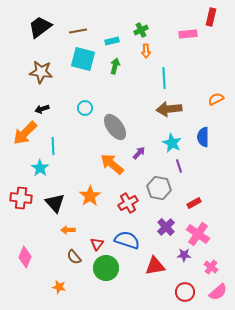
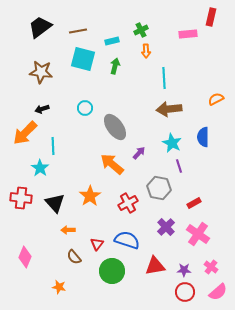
purple star at (184, 255): moved 15 px down
green circle at (106, 268): moved 6 px right, 3 px down
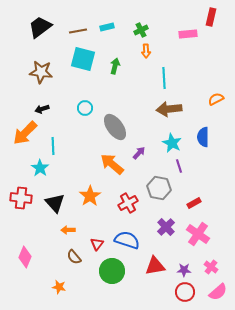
cyan rectangle at (112, 41): moved 5 px left, 14 px up
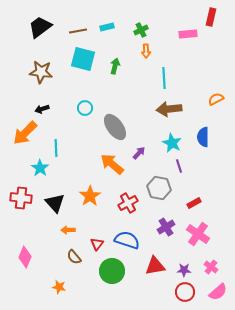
cyan line at (53, 146): moved 3 px right, 2 px down
purple cross at (166, 227): rotated 12 degrees clockwise
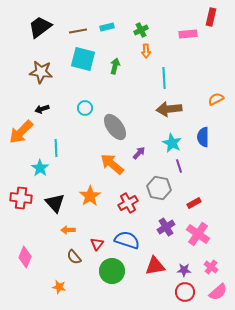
orange arrow at (25, 133): moved 4 px left, 1 px up
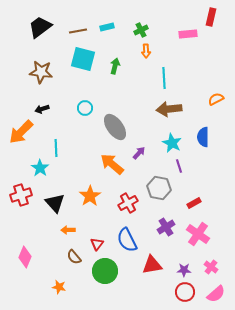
red cross at (21, 198): moved 3 px up; rotated 25 degrees counterclockwise
blue semicircle at (127, 240): rotated 135 degrees counterclockwise
red triangle at (155, 266): moved 3 px left, 1 px up
green circle at (112, 271): moved 7 px left
pink semicircle at (218, 292): moved 2 px left, 2 px down
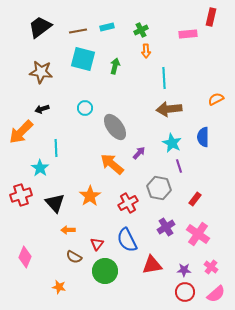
red rectangle at (194, 203): moved 1 px right, 4 px up; rotated 24 degrees counterclockwise
brown semicircle at (74, 257): rotated 21 degrees counterclockwise
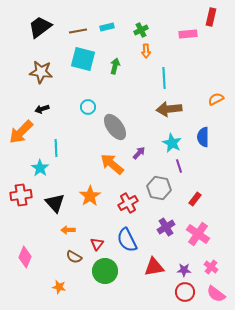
cyan circle at (85, 108): moved 3 px right, 1 px up
red cross at (21, 195): rotated 10 degrees clockwise
red triangle at (152, 265): moved 2 px right, 2 px down
pink semicircle at (216, 294): rotated 78 degrees clockwise
